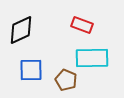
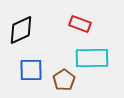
red rectangle: moved 2 px left, 1 px up
brown pentagon: moved 2 px left; rotated 15 degrees clockwise
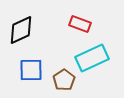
cyan rectangle: rotated 24 degrees counterclockwise
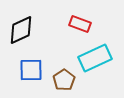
cyan rectangle: moved 3 px right
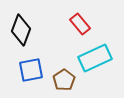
red rectangle: rotated 30 degrees clockwise
black diamond: rotated 44 degrees counterclockwise
blue square: rotated 10 degrees counterclockwise
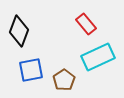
red rectangle: moved 6 px right
black diamond: moved 2 px left, 1 px down
cyan rectangle: moved 3 px right, 1 px up
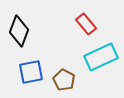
cyan rectangle: moved 3 px right
blue square: moved 2 px down
brown pentagon: rotated 10 degrees counterclockwise
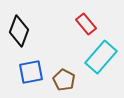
cyan rectangle: rotated 24 degrees counterclockwise
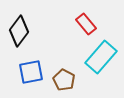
black diamond: rotated 16 degrees clockwise
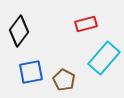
red rectangle: rotated 65 degrees counterclockwise
cyan rectangle: moved 3 px right, 1 px down
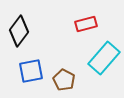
blue square: moved 1 px up
